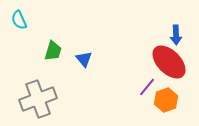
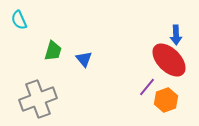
red ellipse: moved 2 px up
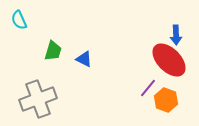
blue triangle: rotated 24 degrees counterclockwise
purple line: moved 1 px right, 1 px down
orange hexagon: rotated 20 degrees counterclockwise
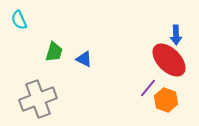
green trapezoid: moved 1 px right, 1 px down
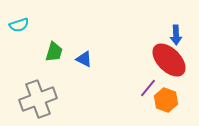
cyan semicircle: moved 5 px down; rotated 84 degrees counterclockwise
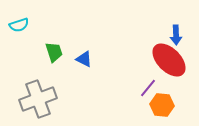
green trapezoid: rotated 35 degrees counterclockwise
orange hexagon: moved 4 px left, 5 px down; rotated 15 degrees counterclockwise
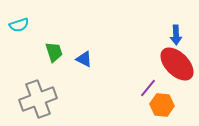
red ellipse: moved 8 px right, 4 px down
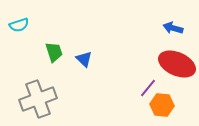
blue arrow: moved 3 px left, 7 px up; rotated 108 degrees clockwise
blue triangle: rotated 18 degrees clockwise
red ellipse: rotated 21 degrees counterclockwise
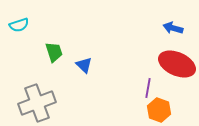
blue triangle: moved 6 px down
purple line: rotated 30 degrees counterclockwise
gray cross: moved 1 px left, 4 px down
orange hexagon: moved 3 px left, 5 px down; rotated 15 degrees clockwise
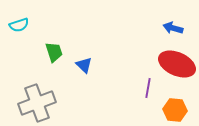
orange hexagon: moved 16 px right; rotated 15 degrees counterclockwise
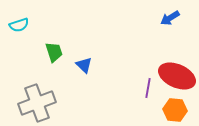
blue arrow: moved 3 px left, 10 px up; rotated 48 degrees counterclockwise
red ellipse: moved 12 px down
